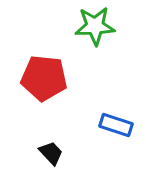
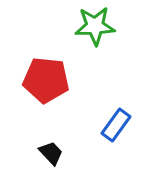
red pentagon: moved 2 px right, 2 px down
blue rectangle: rotated 72 degrees counterclockwise
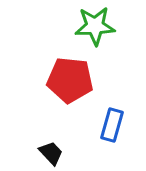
red pentagon: moved 24 px right
blue rectangle: moved 4 px left; rotated 20 degrees counterclockwise
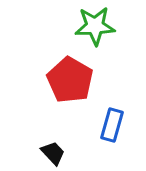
red pentagon: rotated 24 degrees clockwise
black trapezoid: moved 2 px right
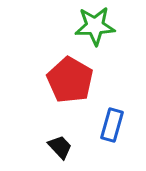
black trapezoid: moved 7 px right, 6 px up
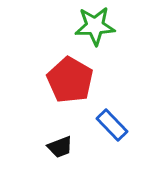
blue rectangle: rotated 60 degrees counterclockwise
black trapezoid: rotated 112 degrees clockwise
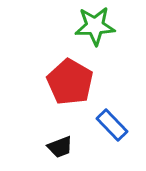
red pentagon: moved 2 px down
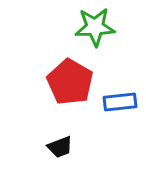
green star: moved 1 px down
blue rectangle: moved 8 px right, 23 px up; rotated 52 degrees counterclockwise
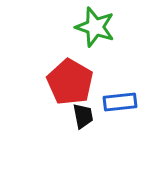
green star: rotated 21 degrees clockwise
black trapezoid: moved 23 px right, 31 px up; rotated 80 degrees counterclockwise
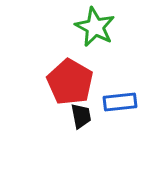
green star: rotated 9 degrees clockwise
black trapezoid: moved 2 px left
